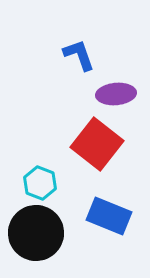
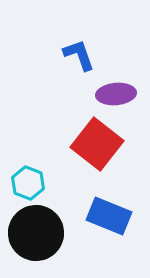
cyan hexagon: moved 12 px left
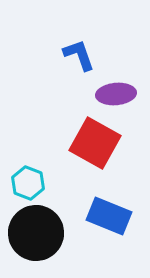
red square: moved 2 px left, 1 px up; rotated 9 degrees counterclockwise
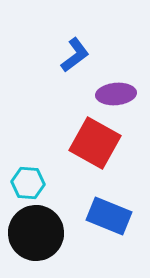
blue L-shape: moved 4 px left; rotated 72 degrees clockwise
cyan hexagon: rotated 16 degrees counterclockwise
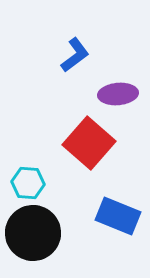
purple ellipse: moved 2 px right
red square: moved 6 px left; rotated 12 degrees clockwise
blue rectangle: moved 9 px right
black circle: moved 3 px left
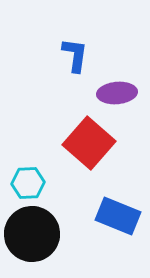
blue L-shape: rotated 45 degrees counterclockwise
purple ellipse: moved 1 px left, 1 px up
cyan hexagon: rotated 8 degrees counterclockwise
black circle: moved 1 px left, 1 px down
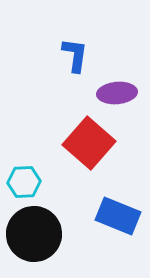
cyan hexagon: moved 4 px left, 1 px up
black circle: moved 2 px right
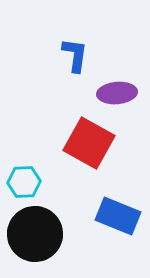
red square: rotated 12 degrees counterclockwise
black circle: moved 1 px right
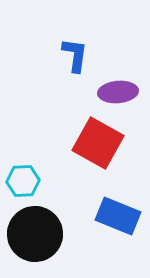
purple ellipse: moved 1 px right, 1 px up
red square: moved 9 px right
cyan hexagon: moved 1 px left, 1 px up
